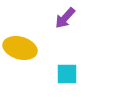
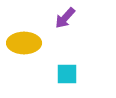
yellow ellipse: moved 4 px right, 5 px up; rotated 16 degrees counterclockwise
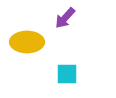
yellow ellipse: moved 3 px right, 1 px up
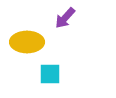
cyan square: moved 17 px left
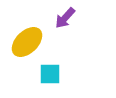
yellow ellipse: rotated 44 degrees counterclockwise
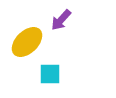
purple arrow: moved 4 px left, 2 px down
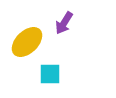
purple arrow: moved 3 px right, 3 px down; rotated 10 degrees counterclockwise
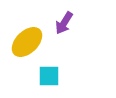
cyan square: moved 1 px left, 2 px down
